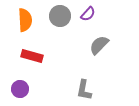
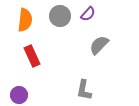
orange semicircle: rotated 10 degrees clockwise
red rectangle: rotated 50 degrees clockwise
purple circle: moved 1 px left, 6 px down
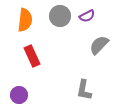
purple semicircle: moved 1 px left, 2 px down; rotated 21 degrees clockwise
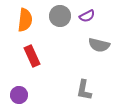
gray semicircle: rotated 120 degrees counterclockwise
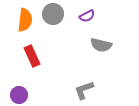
gray circle: moved 7 px left, 2 px up
gray semicircle: moved 2 px right
gray L-shape: rotated 60 degrees clockwise
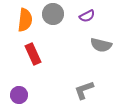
red rectangle: moved 1 px right, 2 px up
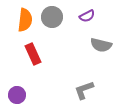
gray circle: moved 1 px left, 3 px down
purple circle: moved 2 px left
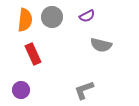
purple circle: moved 4 px right, 5 px up
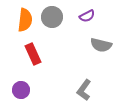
gray L-shape: rotated 35 degrees counterclockwise
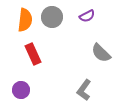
gray semicircle: moved 8 px down; rotated 30 degrees clockwise
